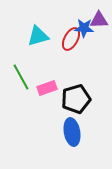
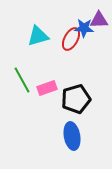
green line: moved 1 px right, 3 px down
blue ellipse: moved 4 px down
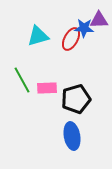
pink rectangle: rotated 18 degrees clockwise
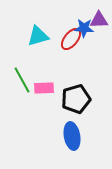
red ellipse: rotated 10 degrees clockwise
pink rectangle: moved 3 px left
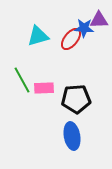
black pentagon: rotated 12 degrees clockwise
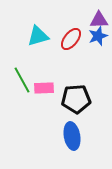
blue star: moved 14 px right, 8 px down; rotated 24 degrees counterclockwise
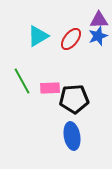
cyan triangle: rotated 15 degrees counterclockwise
green line: moved 1 px down
pink rectangle: moved 6 px right
black pentagon: moved 2 px left
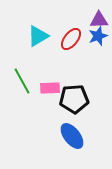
blue ellipse: rotated 28 degrees counterclockwise
